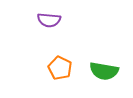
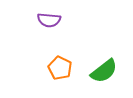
green semicircle: rotated 48 degrees counterclockwise
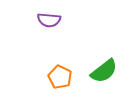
orange pentagon: moved 9 px down
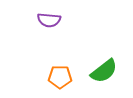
orange pentagon: rotated 25 degrees counterclockwise
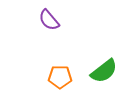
purple semicircle: rotated 45 degrees clockwise
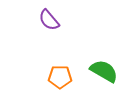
green semicircle: rotated 112 degrees counterclockwise
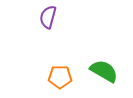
purple semicircle: moved 1 px left, 3 px up; rotated 55 degrees clockwise
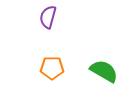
orange pentagon: moved 8 px left, 9 px up
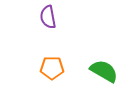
purple semicircle: rotated 25 degrees counterclockwise
